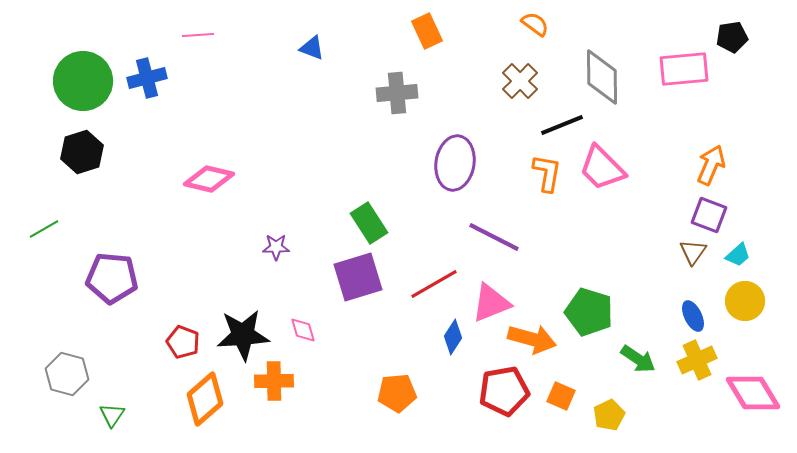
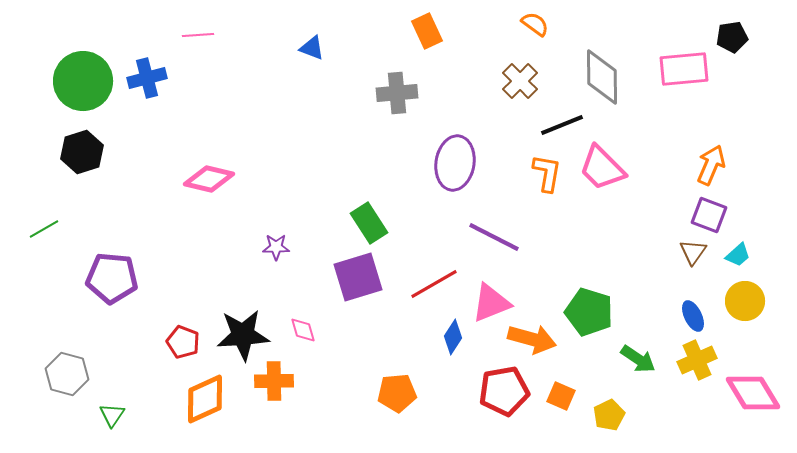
orange diamond at (205, 399): rotated 16 degrees clockwise
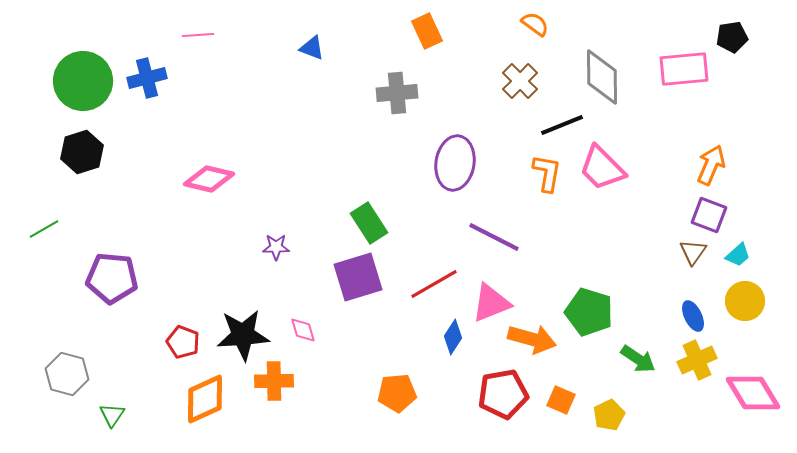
red pentagon at (504, 391): moved 1 px left, 3 px down
orange square at (561, 396): moved 4 px down
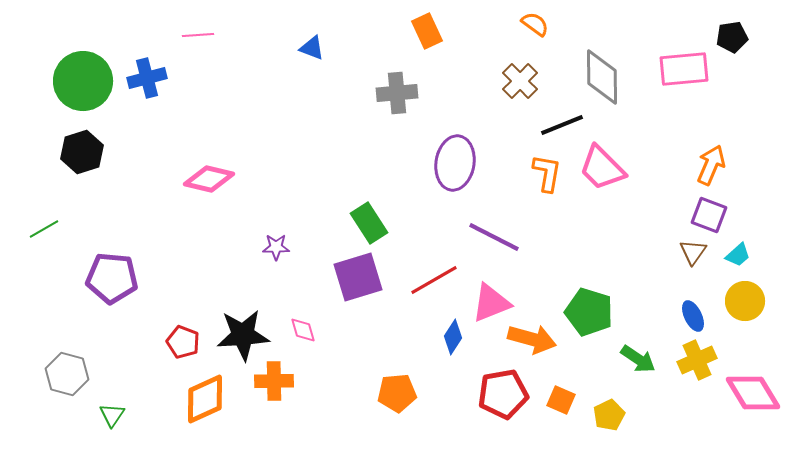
red line at (434, 284): moved 4 px up
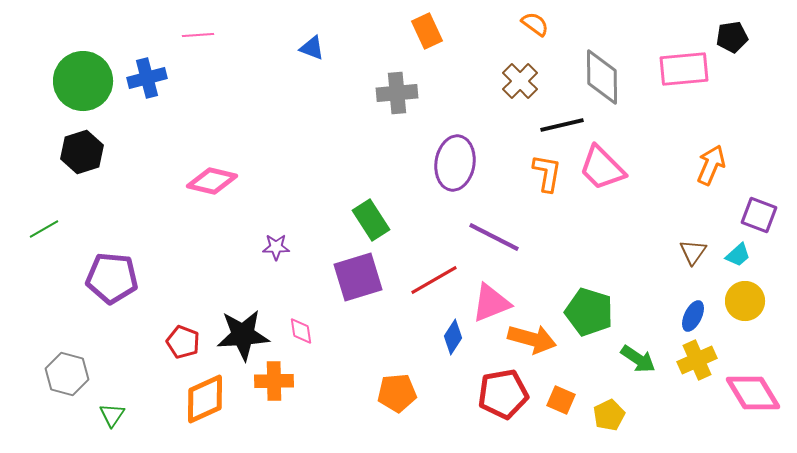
black line at (562, 125): rotated 9 degrees clockwise
pink diamond at (209, 179): moved 3 px right, 2 px down
purple square at (709, 215): moved 50 px right
green rectangle at (369, 223): moved 2 px right, 3 px up
blue ellipse at (693, 316): rotated 52 degrees clockwise
pink diamond at (303, 330): moved 2 px left, 1 px down; rotated 8 degrees clockwise
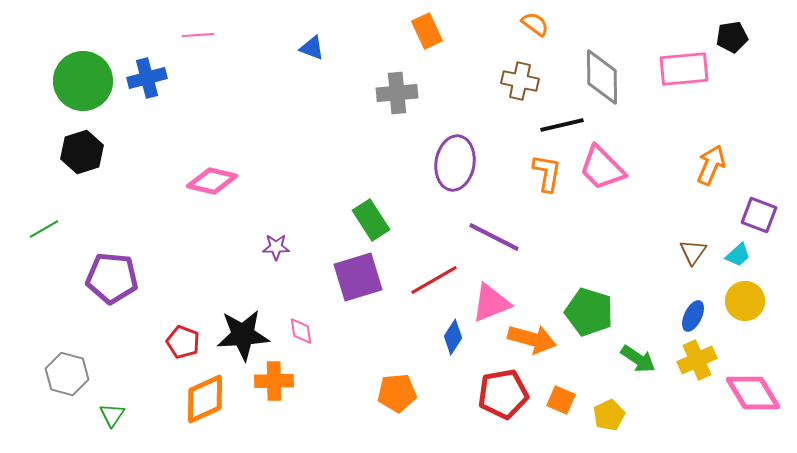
brown cross at (520, 81): rotated 33 degrees counterclockwise
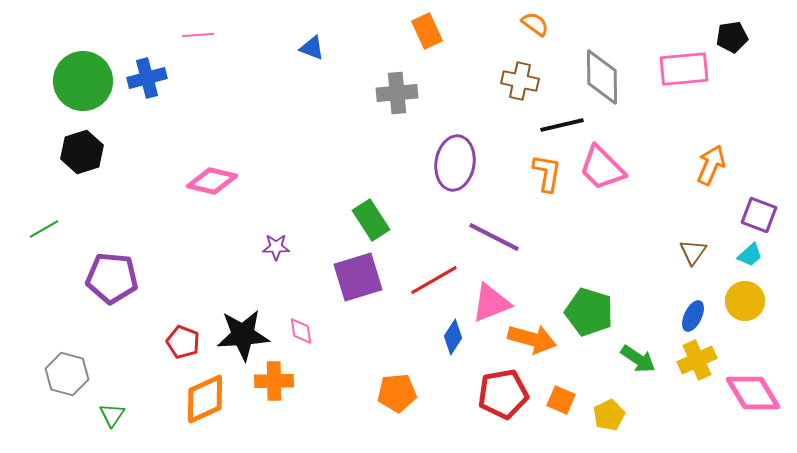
cyan trapezoid at (738, 255): moved 12 px right
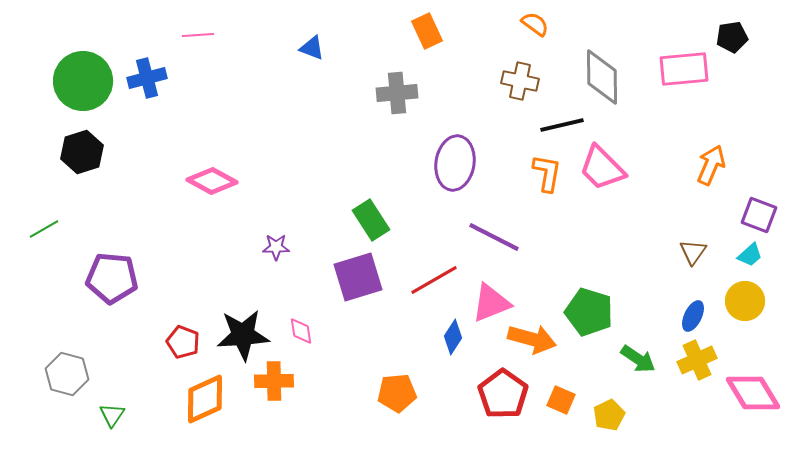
pink diamond at (212, 181): rotated 15 degrees clockwise
red pentagon at (503, 394): rotated 27 degrees counterclockwise
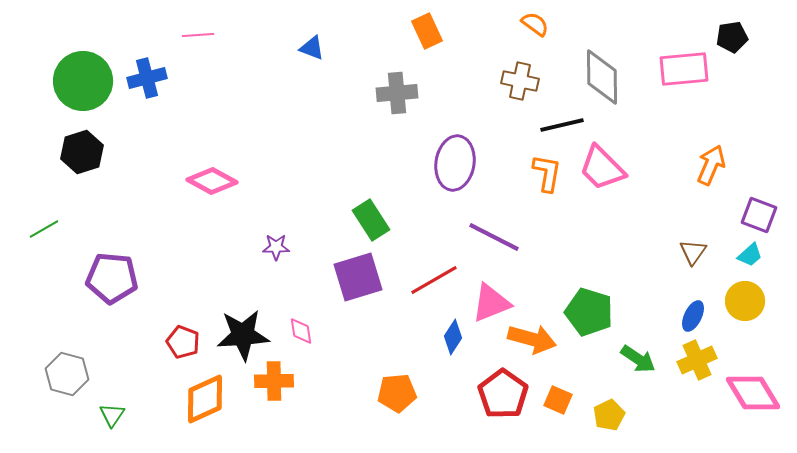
orange square at (561, 400): moved 3 px left
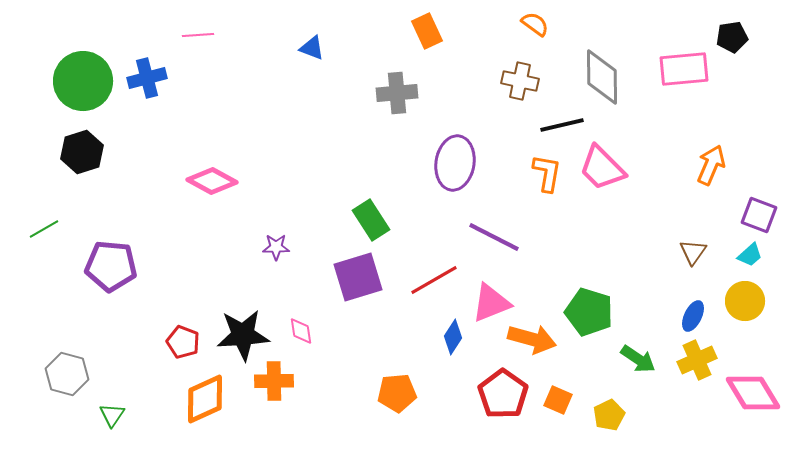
purple pentagon at (112, 278): moved 1 px left, 12 px up
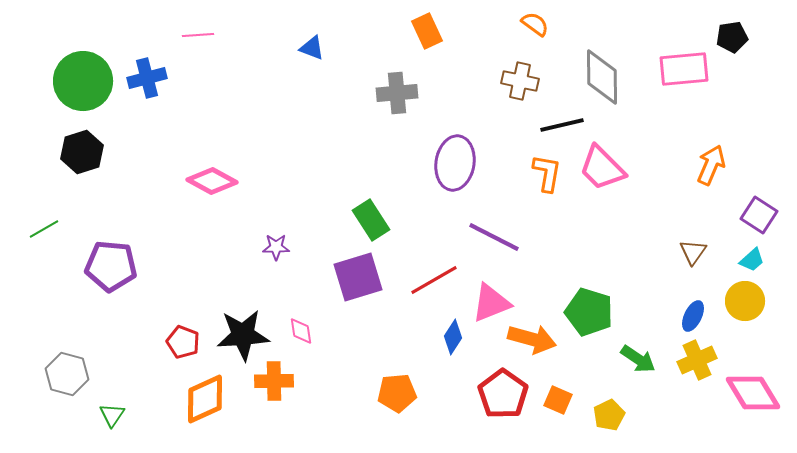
purple square at (759, 215): rotated 12 degrees clockwise
cyan trapezoid at (750, 255): moved 2 px right, 5 px down
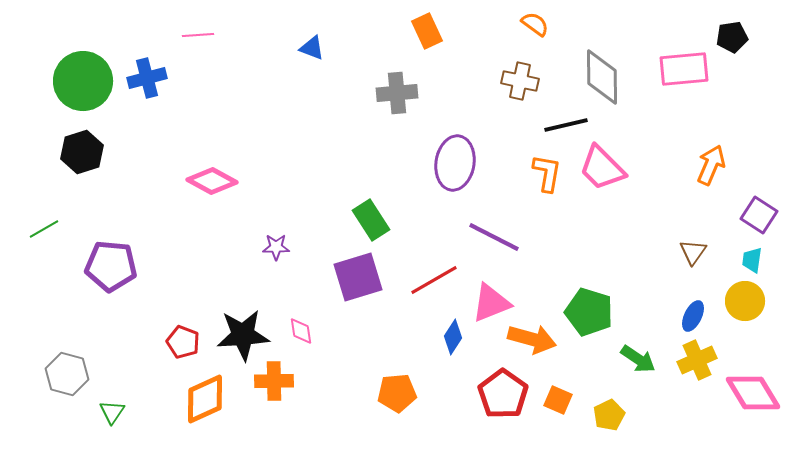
black line at (562, 125): moved 4 px right
cyan trapezoid at (752, 260): rotated 140 degrees clockwise
green triangle at (112, 415): moved 3 px up
